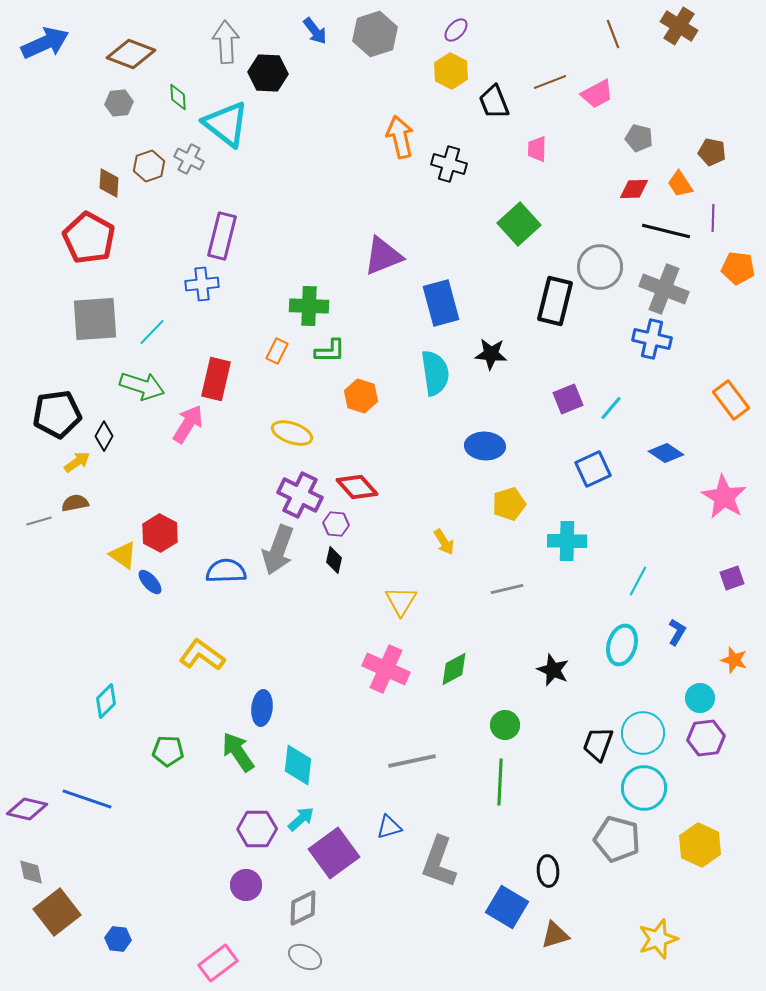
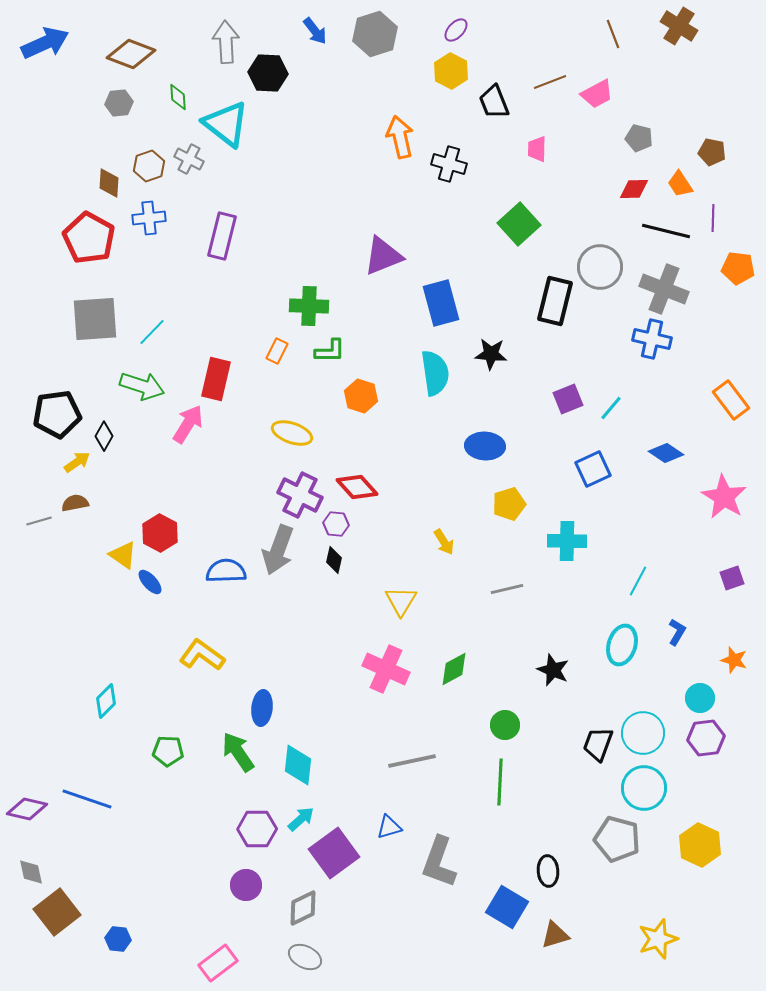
blue cross at (202, 284): moved 53 px left, 66 px up
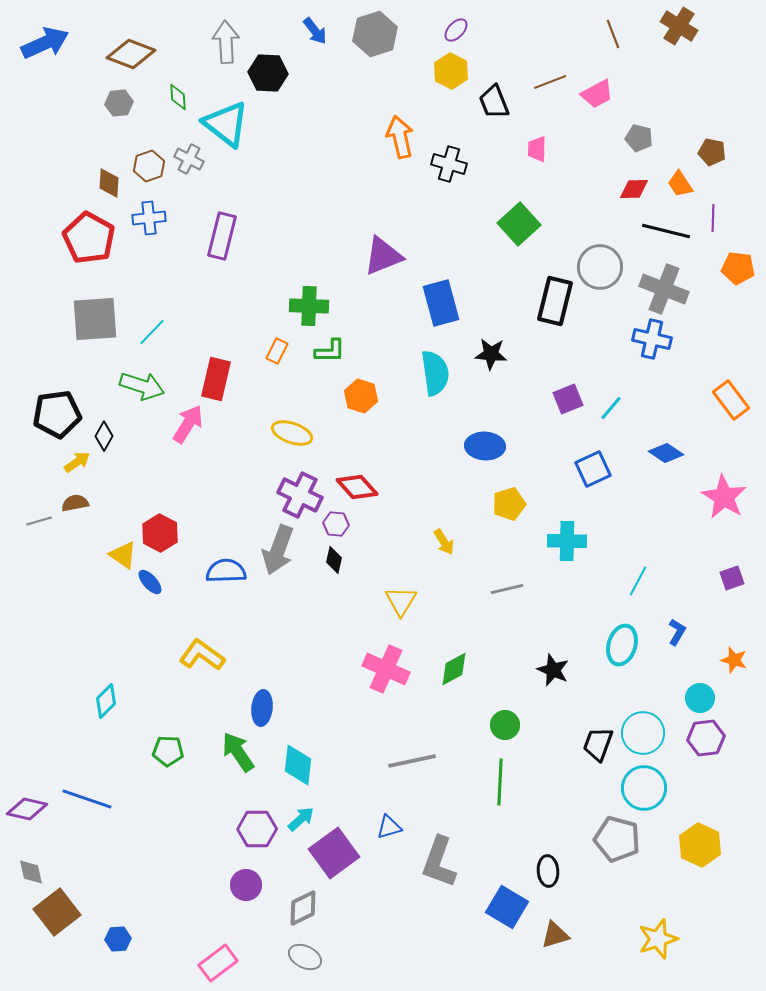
blue hexagon at (118, 939): rotated 10 degrees counterclockwise
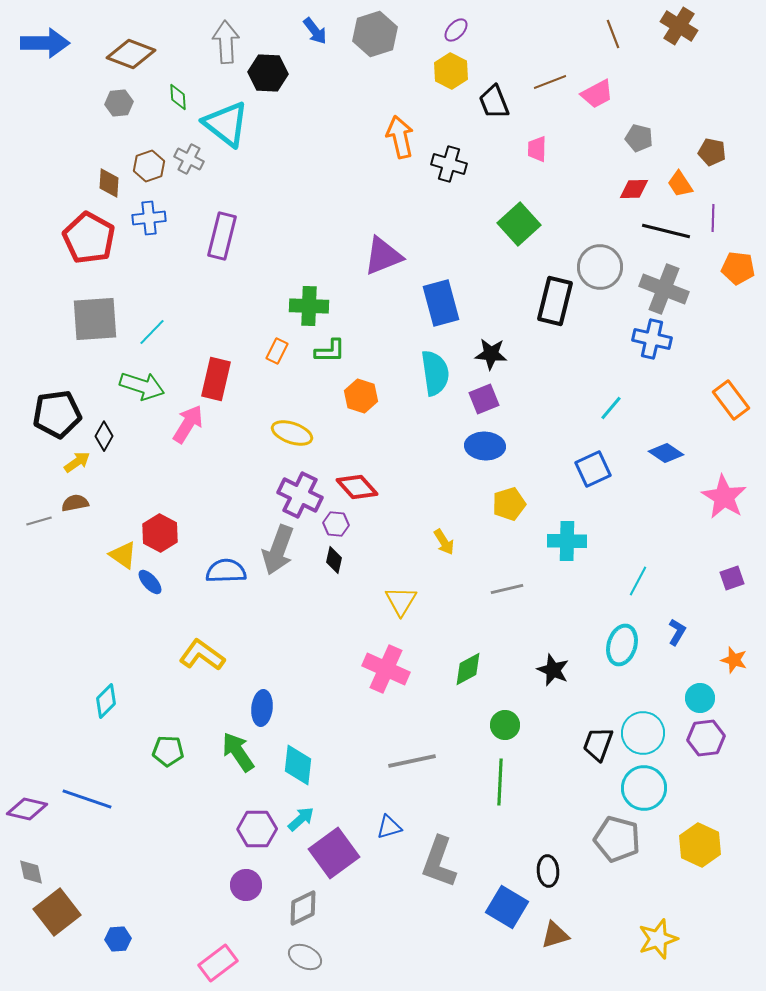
blue arrow at (45, 43): rotated 24 degrees clockwise
purple square at (568, 399): moved 84 px left
green diamond at (454, 669): moved 14 px right
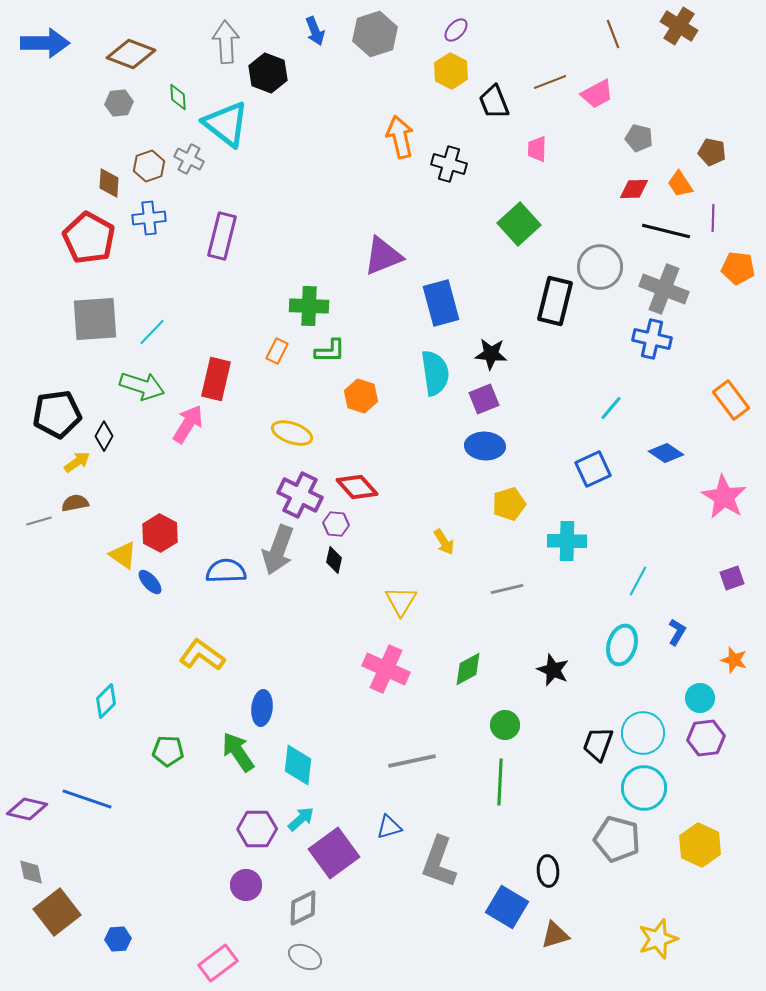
blue arrow at (315, 31): rotated 16 degrees clockwise
black hexagon at (268, 73): rotated 18 degrees clockwise
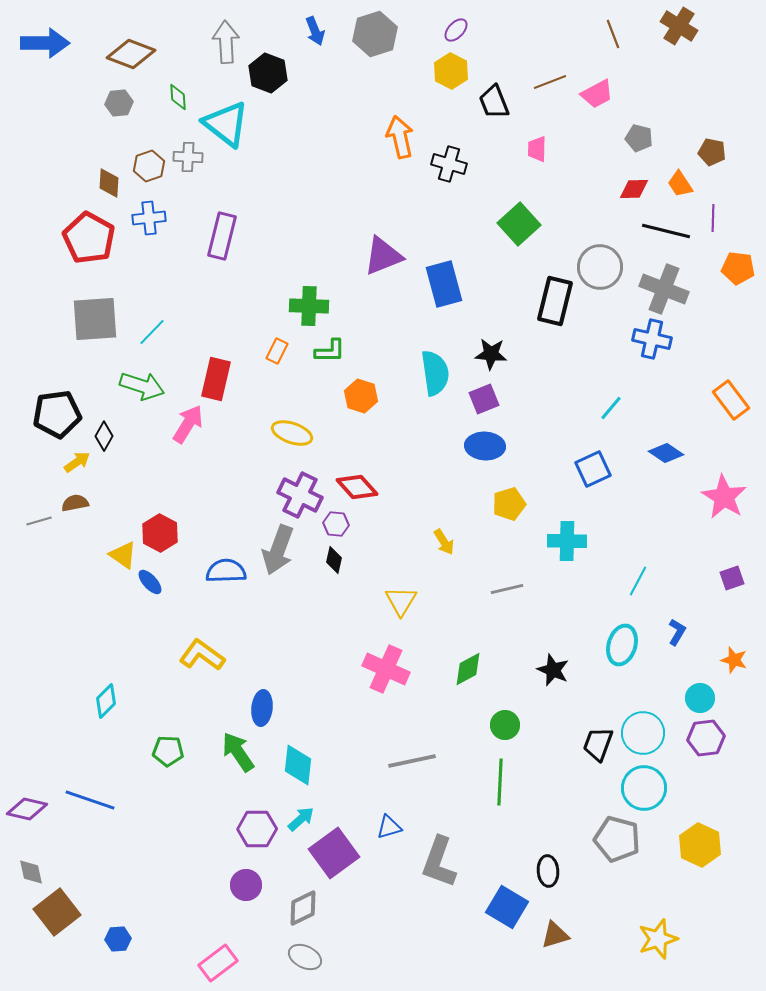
gray cross at (189, 159): moved 1 px left, 2 px up; rotated 24 degrees counterclockwise
blue rectangle at (441, 303): moved 3 px right, 19 px up
blue line at (87, 799): moved 3 px right, 1 px down
